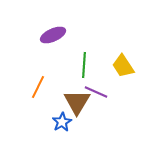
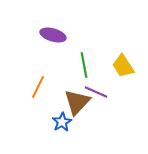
purple ellipse: rotated 40 degrees clockwise
green line: rotated 15 degrees counterclockwise
brown triangle: rotated 12 degrees clockwise
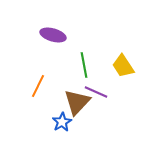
orange line: moved 1 px up
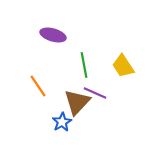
orange line: rotated 60 degrees counterclockwise
purple line: moved 1 px left, 1 px down
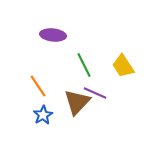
purple ellipse: rotated 10 degrees counterclockwise
green line: rotated 15 degrees counterclockwise
blue star: moved 19 px left, 7 px up
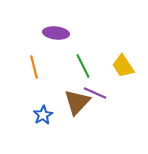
purple ellipse: moved 3 px right, 2 px up
green line: moved 1 px left, 1 px down
orange line: moved 4 px left, 19 px up; rotated 20 degrees clockwise
